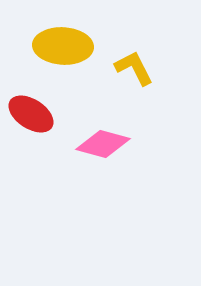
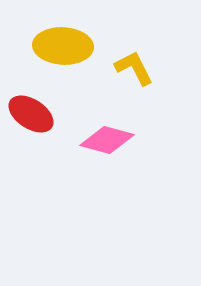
pink diamond: moved 4 px right, 4 px up
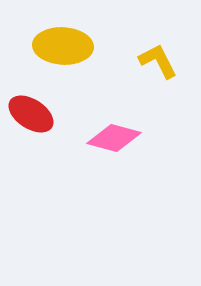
yellow L-shape: moved 24 px right, 7 px up
pink diamond: moved 7 px right, 2 px up
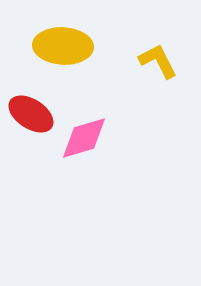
pink diamond: moved 30 px left; rotated 32 degrees counterclockwise
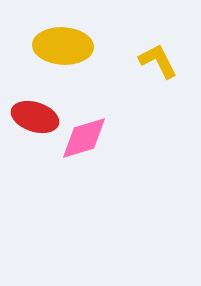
red ellipse: moved 4 px right, 3 px down; rotated 15 degrees counterclockwise
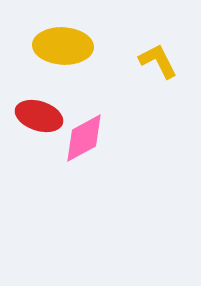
red ellipse: moved 4 px right, 1 px up
pink diamond: rotated 12 degrees counterclockwise
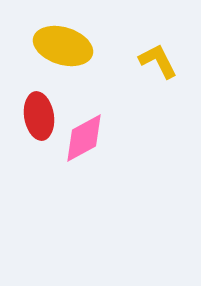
yellow ellipse: rotated 14 degrees clockwise
red ellipse: rotated 63 degrees clockwise
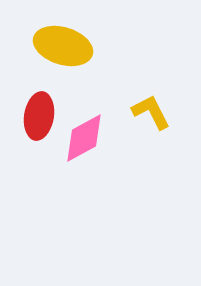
yellow L-shape: moved 7 px left, 51 px down
red ellipse: rotated 18 degrees clockwise
